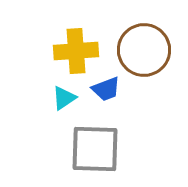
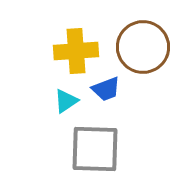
brown circle: moved 1 px left, 3 px up
cyan triangle: moved 2 px right, 3 px down
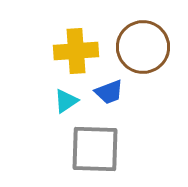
blue trapezoid: moved 3 px right, 3 px down
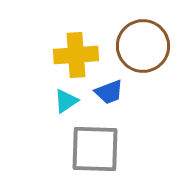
brown circle: moved 1 px up
yellow cross: moved 4 px down
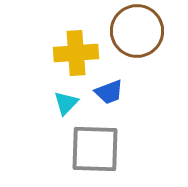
brown circle: moved 6 px left, 15 px up
yellow cross: moved 2 px up
cyan triangle: moved 2 px down; rotated 12 degrees counterclockwise
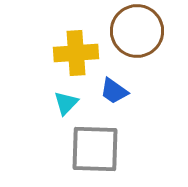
blue trapezoid: moved 5 px right, 1 px up; rotated 56 degrees clockwise
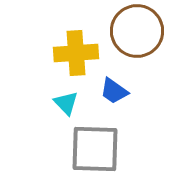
cyan triangle: rotated 28 degrees counterclockwise
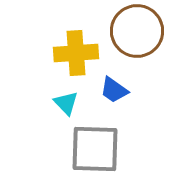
blue trapezoid: moved 1 px up
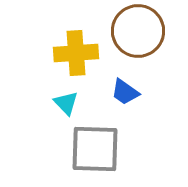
brown circle: moved 1 px right
blue trapezoid: moved 11 px right, 2 px down
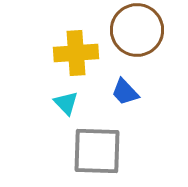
brown circle: moved 1 px left, 1 px up
blue trapezoid: rotated 12 degrees clockwise
gray square: moved 2 px right, 2 px down
